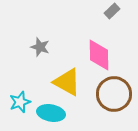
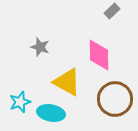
brown circle: moved 1 px right, 5 px down
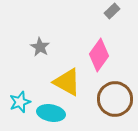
gray star: rotated 12 degrees clockwise
pink diamond: rotated 36 degrees clockwise
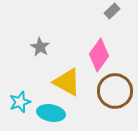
brown circle: moved 8 px up
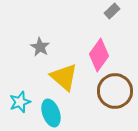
yellow triangle: moved 3 px left, 5 px up; rotated 12 degrees clockwise
cyan ellipse: rotated 60 degrees clockwise
